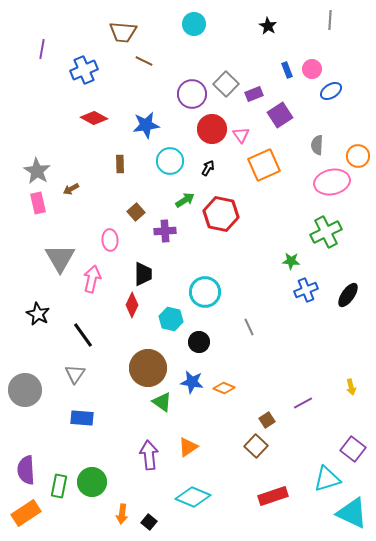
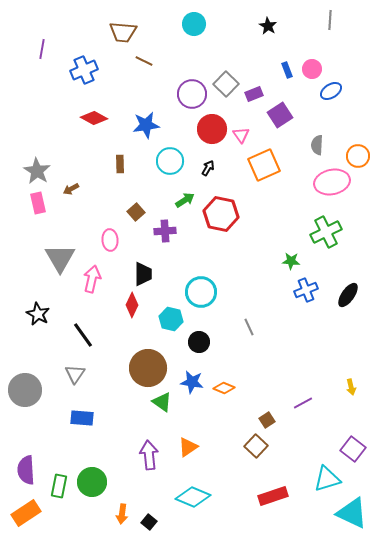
cyan circle at (205, 292): moved 4 px left
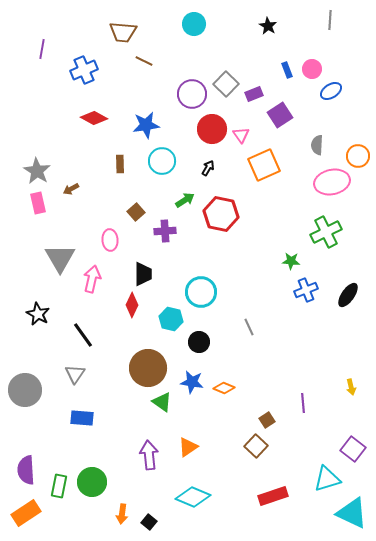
cyan circle at (170, 161): moved 8 px left
purple line at (303, 403): rotated 66 degrees counterclockwise
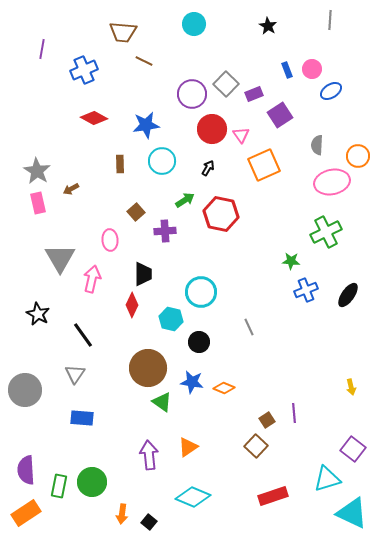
purple line at (303, 403): moved 9 px left, 10 px down
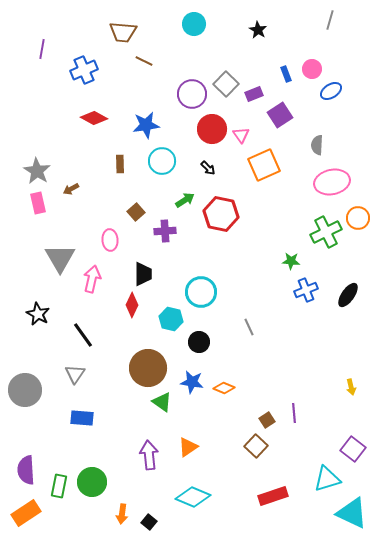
gray line at (330, 20): rotated 12 degrees clockwise
black star at (268, 26): moved 10 px left, 4 px down
blue rectangle at (287, 70): moved 1 px left, 4 px down
orange circle at (358, 156): moved 62 px down
black arrow at (208, 168): rotated 105 degrees clockwise
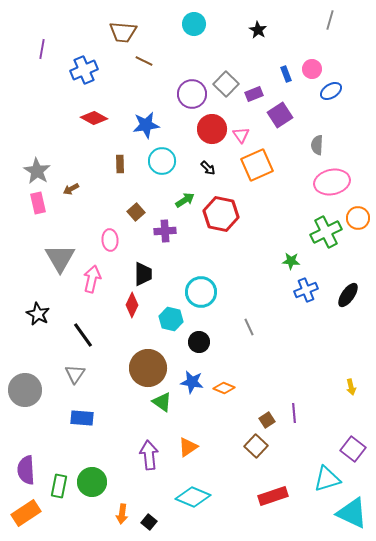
orange square at (264, 165): moved 7 px left
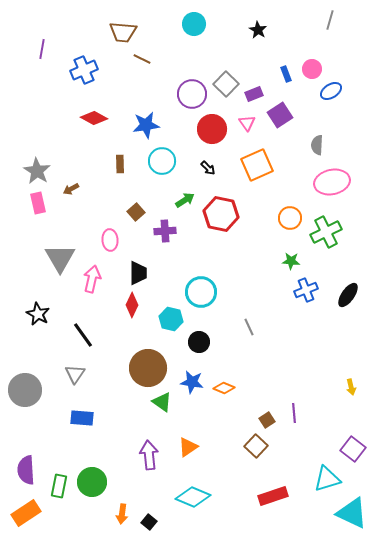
brown line at (144, 61): moved 2 px left, 2 px up
pink triangle at (241, 135): moved 6 px right, 12 px up
orange circle at (358, 218): moved 68 px left
black trapezoid at (143, 274): moved 5 px left, 1 px up
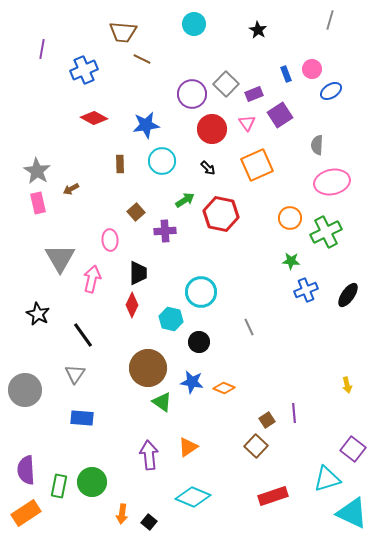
yellow arrow at (351, 387): moved 4 px left, 2 px up
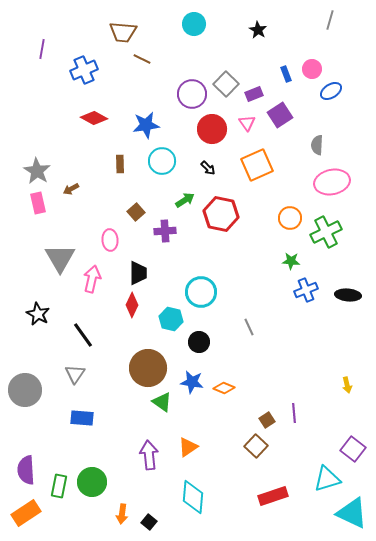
black ellipse at (348, 295): rotated 60 degrees clockwise
cyan diamond at (193, 497): rotated 72 degrees clockwise
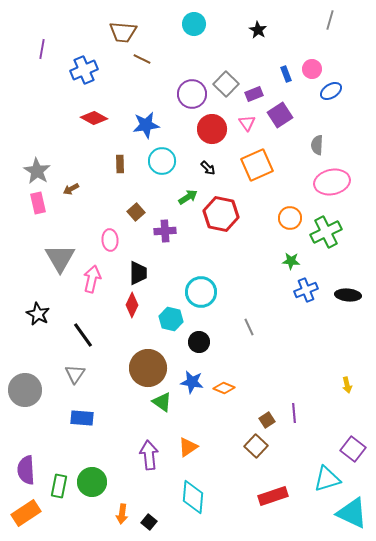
green arrow at (185, 200): moved 3 px right, 3 px up
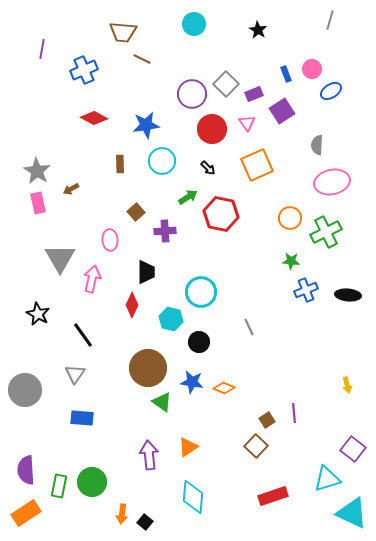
purple square at (280, 115): moved 2 px right, 4 px up
black trapezoid at (138, 273): moved 8 px right, 1 px up
black square at (149, 522): moved 4 px left
